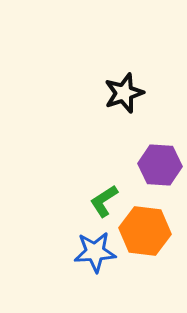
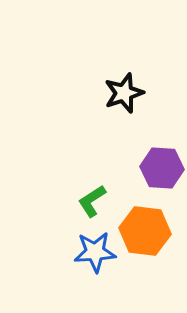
purple hexagon: moved 2 px right, 3 px down
green L-shape: moved 12 px left
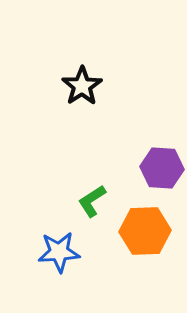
black star: moved 42 px left, 7 px up; rotated 15 degrees counterclockwise
orange hexagon: rotated 9 degrees counterclockwise
blue star: moved 36 px left
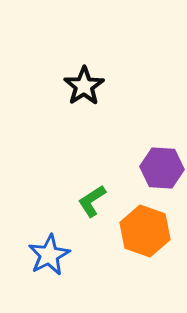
black star: moved 2 px right
orange hexagon: rotated 21 degrees clockwise
blue star: moved 10 px left, 3 px down; rotated 24 degrees counterclockwise
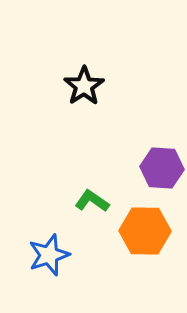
green L-shape: rotated 68 degrees clockwise
orange hexagon: rotated 18 degrees counterclockwise
blue star: rotated 9 degrees clockwise
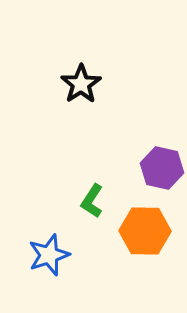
black star: moved 3 px left, 2 px up
purple hexagon: rotated 9 degrees clockwise
green L-shape: rotated 92 degrees counterclockwise
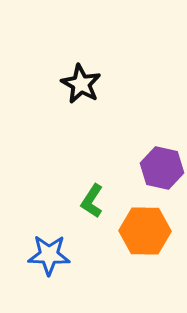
black star: rotated 9 degrees counterclockwise
blue star: rotated 21 degrees clockwise
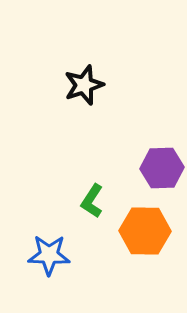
black star: moved 3 px right, 1 px down; rotated 24 degrees clockwise
purple hexagon: rotated 15 degrees counterclockwise
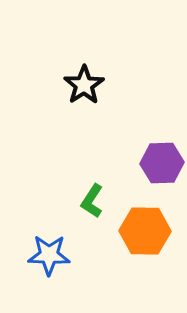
black star: rotated 15 degrees counterclockwise
purple hexagon: moved 5 px up
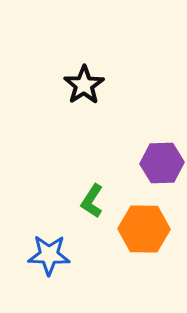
orange hexagon: moved 1 px left, 2 px up
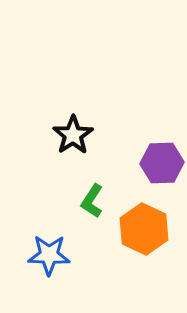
black star: moved 11 px left, 50 px down
orange hexagon: rotated 24 degrees clockwise
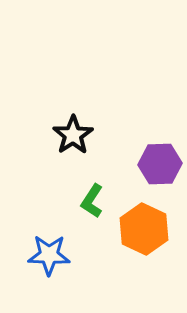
purple hexagon: moved 2 px left, 1 px down
